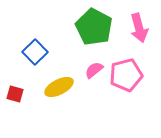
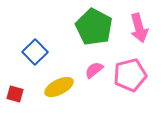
pink pentagon: moved 4 px right
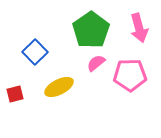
green pentagon: moved 3 px left, 3 px down; rotated 9 degrees clockwise
pink semicircle: moved 2 px right, 7 px up
pink pentagon: rotated 12 degrees clockwise
red square: rotated 30 degrees counterclockwise
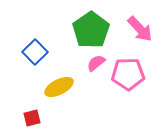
pink arrow: moved 1 px right, 1 px down; rotated 28 degrees counterclockwise
pink pentagon: moved 2 px left, 1 px up
red square: moved 17 px right, 24 px down
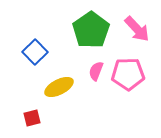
pink arrow: moved 3 px left
pink semicircle: moved 8 px down; rotated 30 degrees counterclockwise
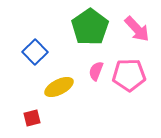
green pentagon: moved 1 px left, 3 px up
pink pentagon: moved 1 px right, 1 px down
